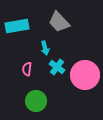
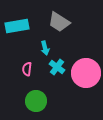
gray trapezoid: rotated 15 degrees counterclockwise
pink circle: moved 1 px right, 2 px up
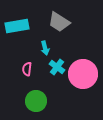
pink circle: moved 3 px left, 1 px down
